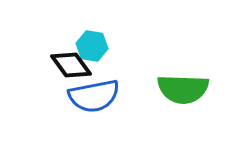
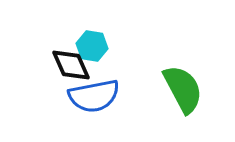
black diamond: rotated 12 degrees clockwise
green semicircle: rotated 120 degrees counterclockwise
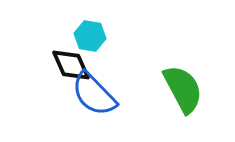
cyan hexagon: moved 2 px left, 10 px up
blue semicircle: moved 2 px up; rotated 57 degrees clockwise
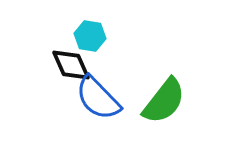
green semicircle: moved 19 px left, 12 px down; rotated 66 degrees clockwise
blue semicircle: moved 4 px right, 4 px down
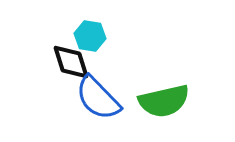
black diamond: moved 3 px up; rotated 6 degrees clockwise
green semicircle: rotated 39 degrees clockwise
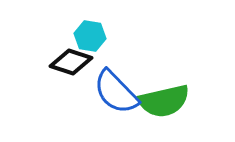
black diamond: rotated 54 degrees counterclockwise
blue semicircle: moved 18 px right, 6 px up
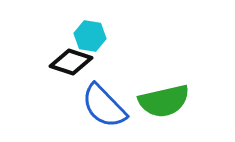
blue semicircle: moved 12 px left, 14 px down
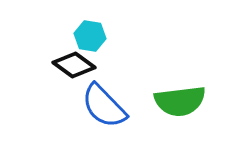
black diamond: moved 3 px right, 3 px down; rotated 18 degrees clockwise
green semicircle: moved 16 px right; rotated 6 degrees clockwise
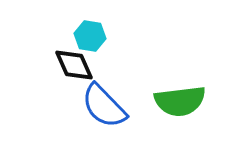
black diamond: rotated 30 degrees clockwise
